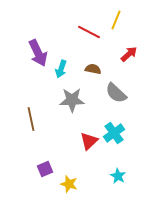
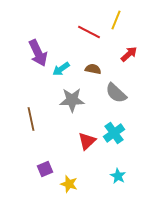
cyan arrow: rotated 36 degrees clockwise
red triangle: moved 2 px left
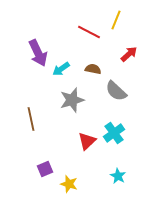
gray semicircle: moved 2 px up
gray star: rotated 15 degrees counterclockwise
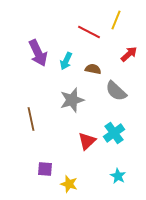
cyan arrow: moved 5 px right, 8 px up; rotated 30 degrees counterclockwise
purple square: rotated 28 degrees clockwise
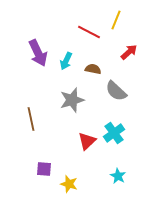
red arrow: moved 2 px up
purple square: moved 1 px left
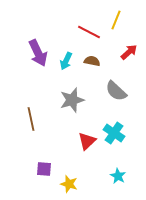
brown semicircle: moved 1 px left, 8 px up
cyan cross: rotated 20 degrees counterclockwise
